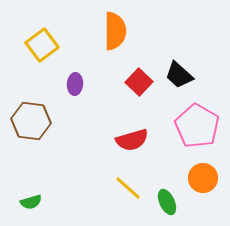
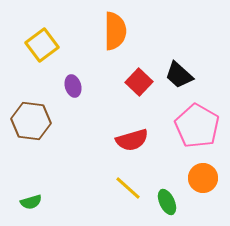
purple ellipse: moved 2 px left, 2 px down; rotated 20 degrees counterclockwise
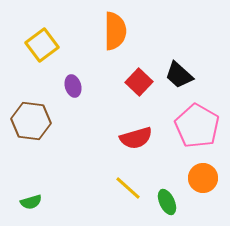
red semicircle: moved 4 px right, 2 px up
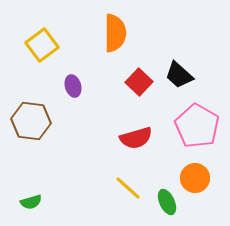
orange semicircle: moved 2 px down
orange circle: moved 8 px left
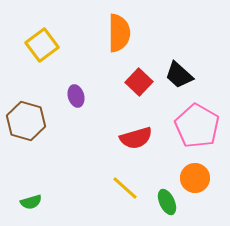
orange semicircle: moved 4 px right
purple ellipse: moved 3 px right, 10 px down
brown hexagon: moved 5 px left; rotated 9 degrees clockwise
yellow line: moved 3 px left
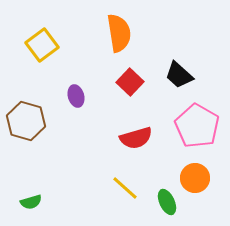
orange semicircle: rotated 9 degrees counterclockwise
red square: moved 9 px left
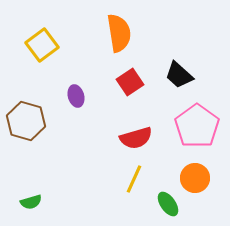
red square: rotated 12 degrees clockwise
pink pentagon: rotated 6 degrees clockwise
yellow line: moved 9 px right, 9 px up; rotated 72 degrees clockwise
green ellipse: moved 1 px right, 2 px down; rotated 10 degrees counterclockwise
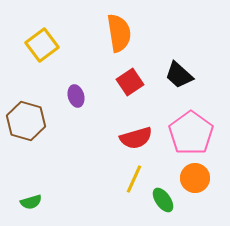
pink pentagon: moved 6 px left, 7 px down
green ellipse: moved 5 px left, 4 px up
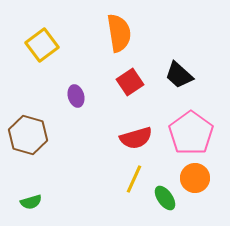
brown hexagon: moved 2 px right, 14 px down
green ellipse: moved 2 px right, 2 px up
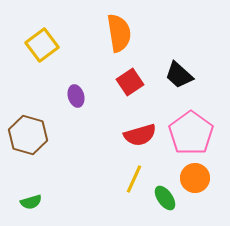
red semicircle: moved 4 px right, 3 px up
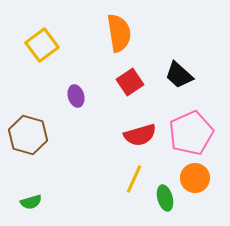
pink pentagon: rotated 12 degrees clockwise
green ellipse: rotated 20 degrees clockwise
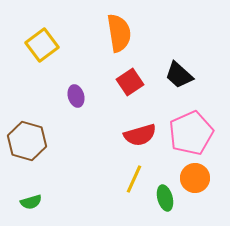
brown hexagon: moved 1 px left, 6 px down
